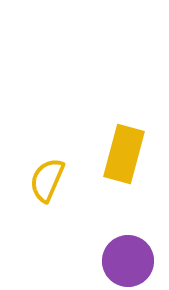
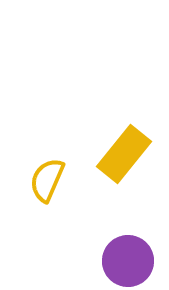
yellow rectangle: rotated 24 degrees clockwise
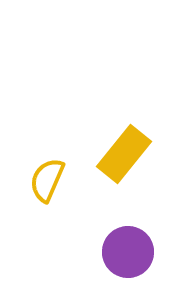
purple circle: moved 9 px up
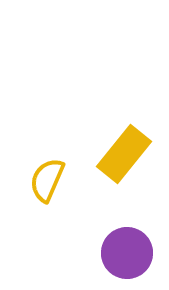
purple circle: moved 1 px left, 1 px down
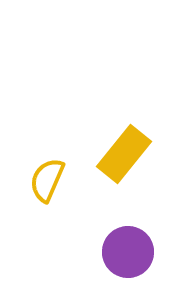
purple circle: moved 1 px right, 1 px up
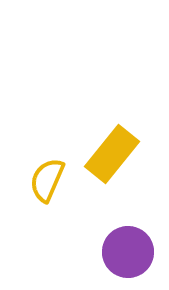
yellow rectangle: moved 12 px left
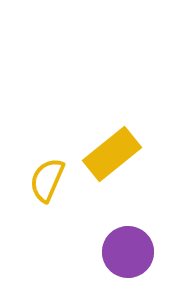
yellow rectangle: rotated 12 degrees clockwise
